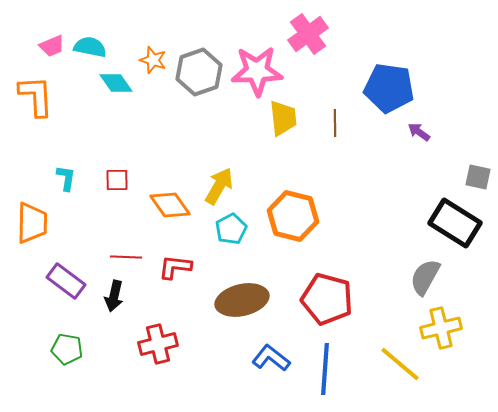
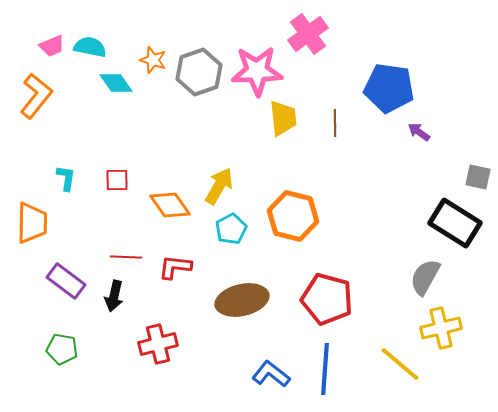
orange L-shape: rotated 42 degrees clockwise
green pentagon: moved 5 px left
blue L-shape: moved 16 px down
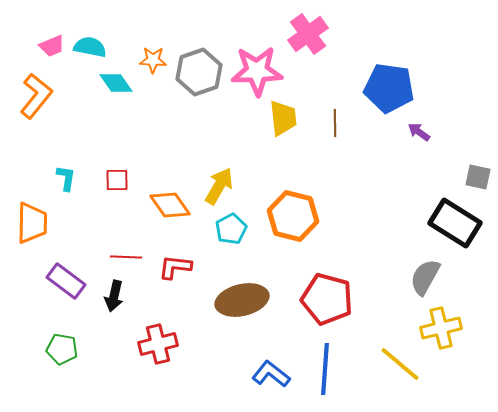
orange star: rotated 16 degrees counterclockwise
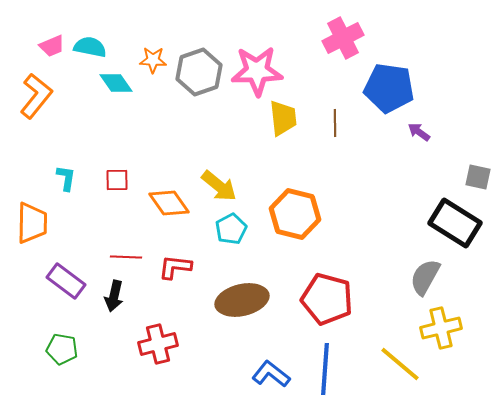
pink cross: moved 35 px right, 4 px down; rotated 9 degrees clockwise
yellow arrow: rotated 99 degrees clockwise
orange diamond: moved 1 px left, 2 px up
orange hexagon: moved 2 px right, 2 px up
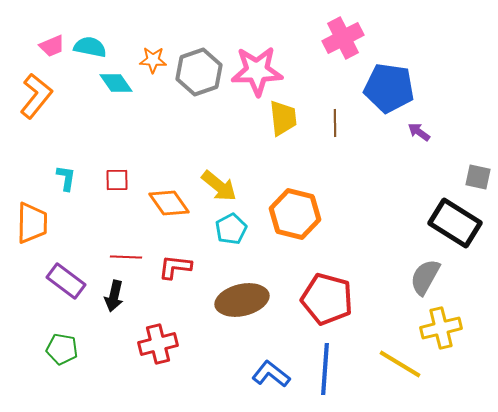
yellow line: rotated 9 degrees counterclockwise
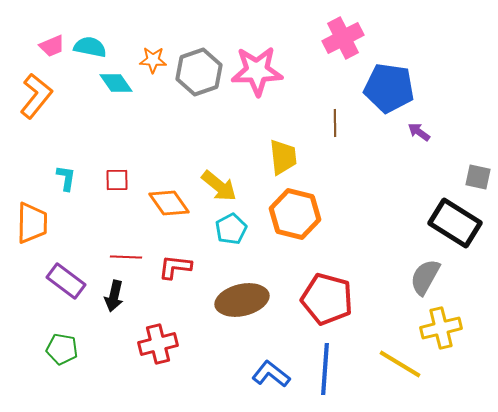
yellow trapezoid: moved 39 px down
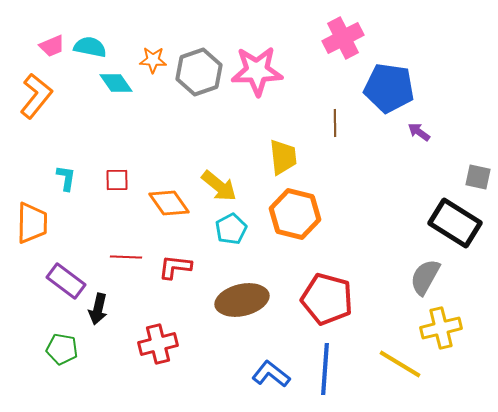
black arrow: moved 16 px left, 13 px down
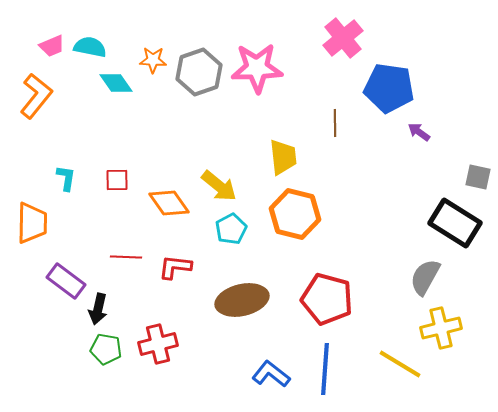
pink cross: rotated 12 degrees counterclockwise
pink star: moved 3 px up
green pentagon: moved 44 px right
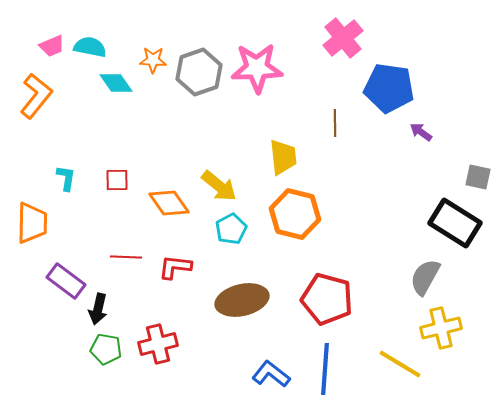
purple arrow: moved 2 px right
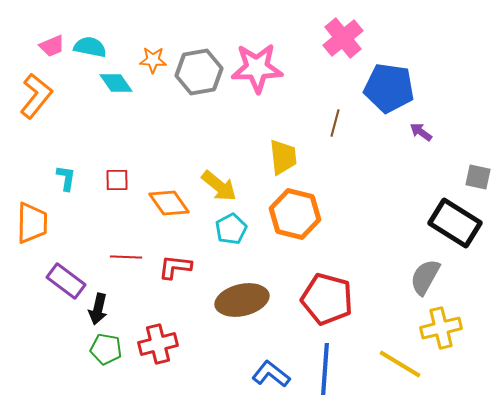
gray hexagon: rotated 9 degrees clockwise
brown line: rotated 16 degrees clockwise
